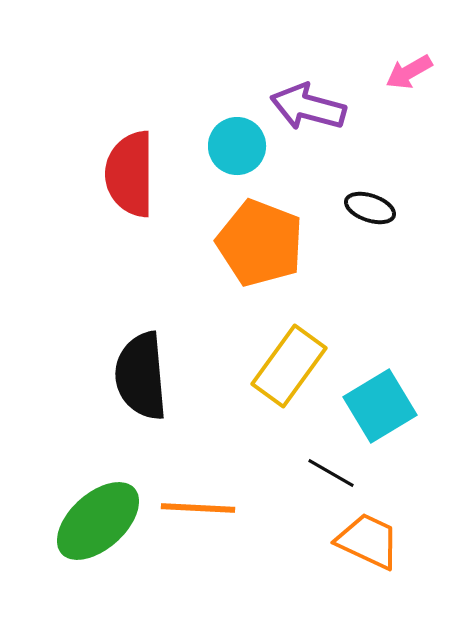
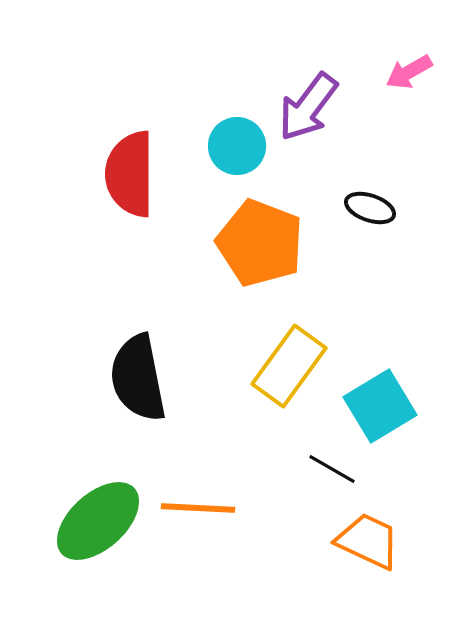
purple arrow: rotated 68 degrees counterclockwise
black semicircle: moved 3 px left, 2 px down; rotated 6 degrees counterclockwise
black line: moved 1 px right, 4 px up
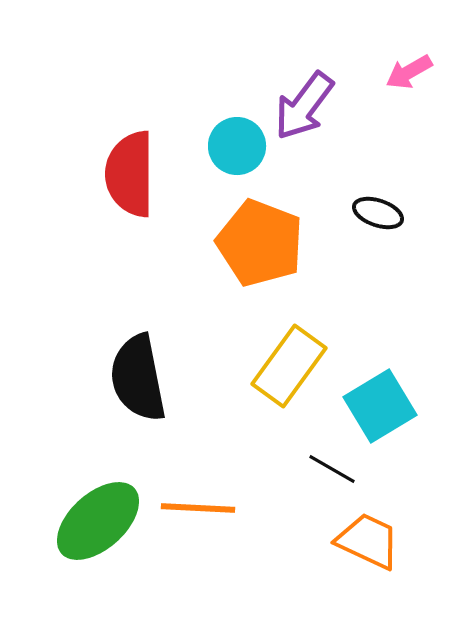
purple arrow: moved 4 px left, 1 px up
black ellipse: moved 8 px right, 5 px down
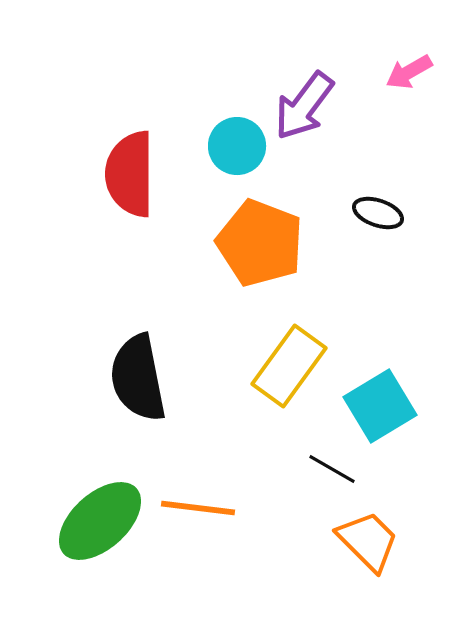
orange line: rotated 4 degrees clockwise
green ellipse: moved 2 px right
orange trapezoid: rotated 20 degrees clockwise
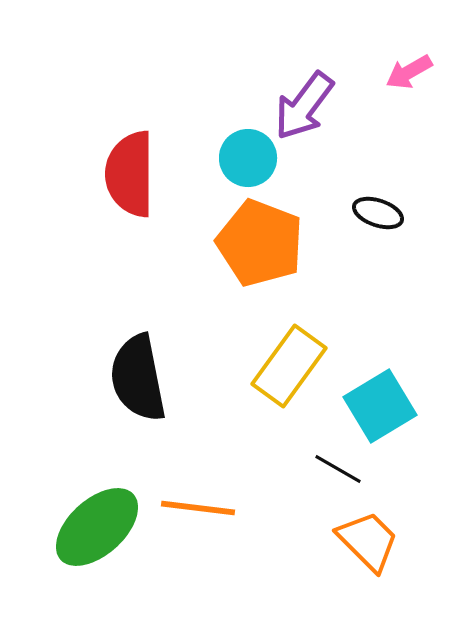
cyan circle: moved 11 px right, 12 px down
black line: moved 6 px right
green ellipse: moved 3 px left, 6 px down
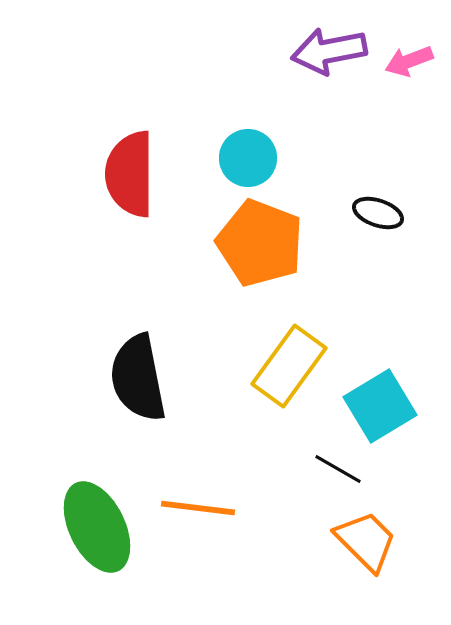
pink arrow: moved 11 px up; rotated 9 degrees clockwise
purple arrow: moved 25 px right, 55 px up; rotated 42 degrees clockwise
green ellipse: rotated 74 degrees counterclockwise
orange trapezoid: moved 2 px left
